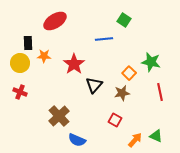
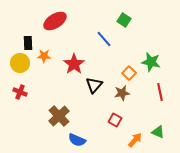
blue line: rotated 54 degrees clockwise
green triangle: moved 2 px right, 4 px up
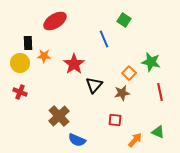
blue line: rotated 18 degrees clockwise
red square: rotated 24 degrees counterclockwise
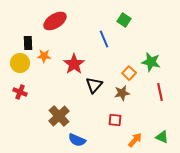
green triangle: moved 4 px right, 5 px down
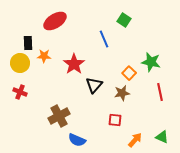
brown cross: rotated 15 degrees clockwise
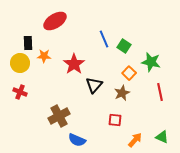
green square: moved 26 px down
brown star: rotated 14 degrees counterclockwise
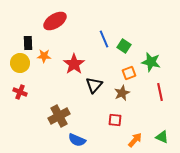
orange square: rotated 24 degrees clockwise
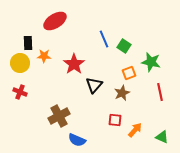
orange arrow: moved 10 px up
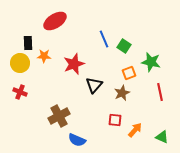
red star: rotated 15 degrees clockwise
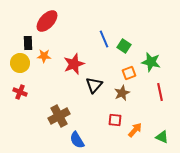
red ellipse: moved 8 px left; rotated 15 degrees counterclockwise
blue semicircle: rotated 36 degrees clockwise
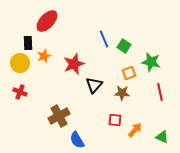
orange star: rotated 24 degrees counterclockwise
brown star: rotated 28 degrees clockwise
